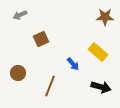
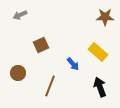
brown square: moved 6 px down
black arrow: moved 1 px left; rotated 126 degrees counterclockwise
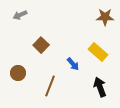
brown square: rotated 21 degrees counterclockwise
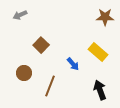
brown circle: moved 6 px right
black arrow: moved 3 px down
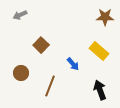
yellow rectangle: moved 1 px right, 1 px up
brown circle: moved 3 px left
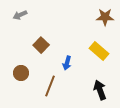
blue arrow: moved 6 px left, 1 px up; rotated 56 degrees clockwise
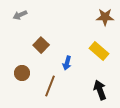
brown circle: moved 1 px right
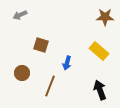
brown square: rotated 28 degrees counterclockwise
